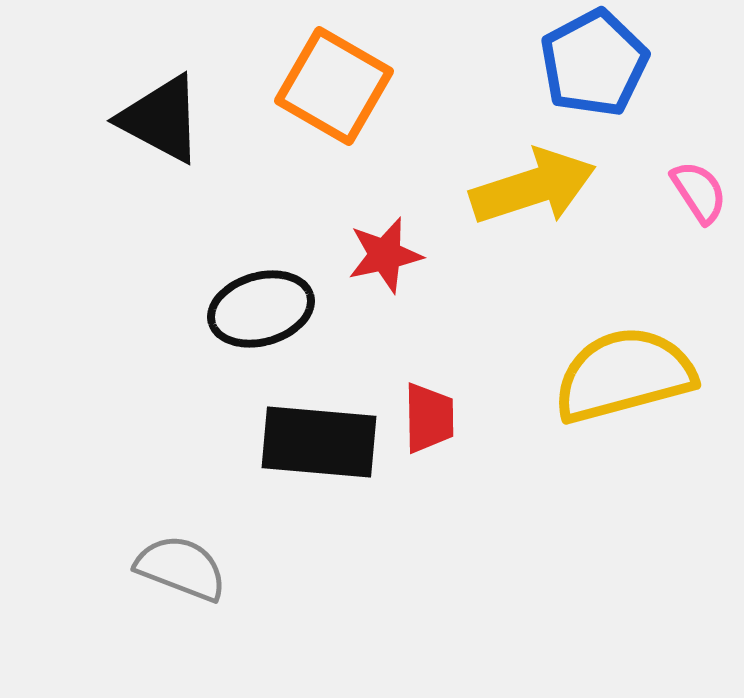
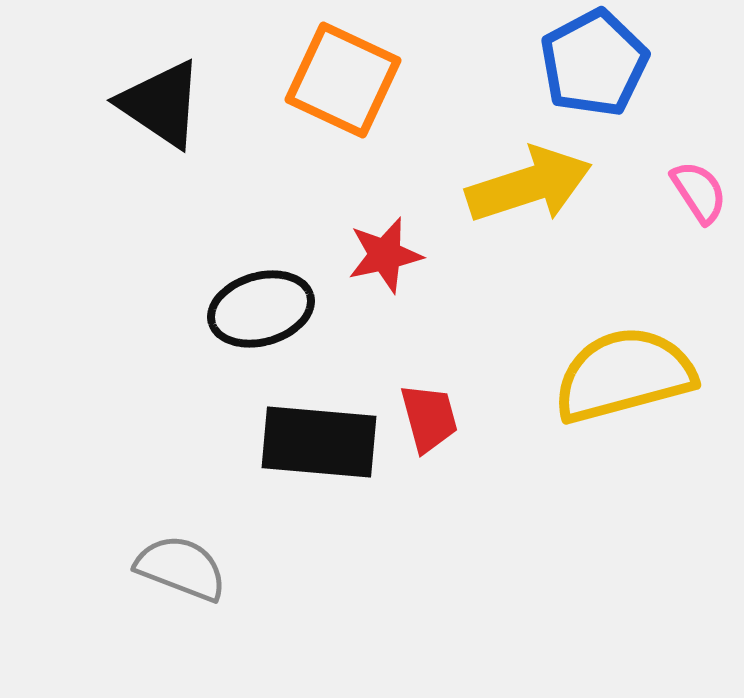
orange square: moved 9 px right, 6 px up; rotated 5 degrees counterclockwise
black triangle: moved 15 px up; rotated 6 degrees clockwise
yellow arrow: moved 4 px left, 2 px up
red trapezoid: rotated 14 degrees counterclockwise
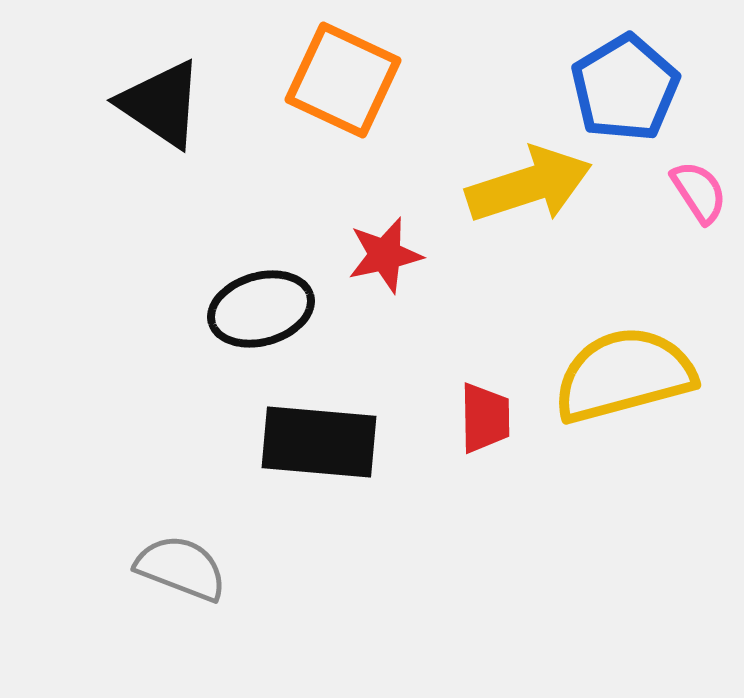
blue pentagon: moved 31 px right, 25 px down; rotated 3 degrees counterclockwise
red trapezoid: moved 56 px right; rotated 14 degrees clockwise
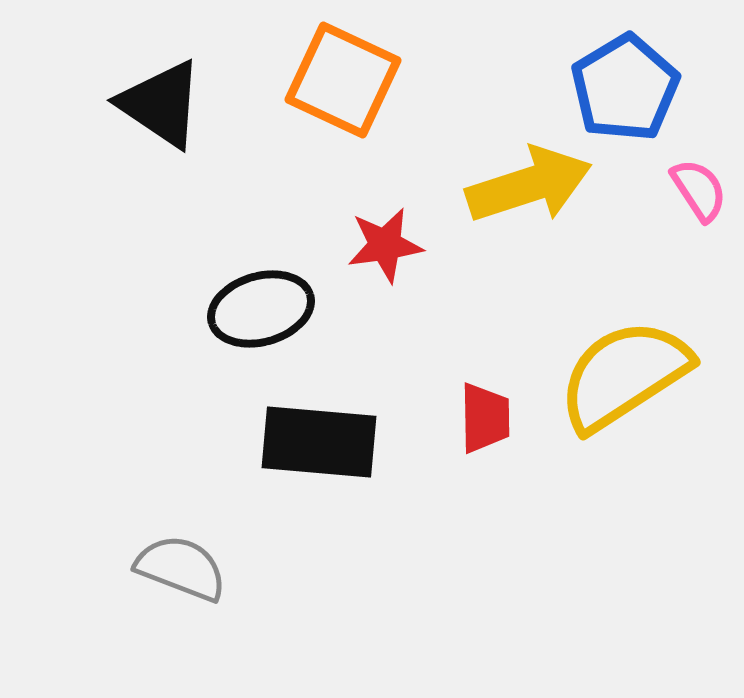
pink semicircle: moved 2 px up
red star: moved 10 px up; rotated 4 degrees clockwise
yellow semicircle: rotated 18 degrees counterclockwise
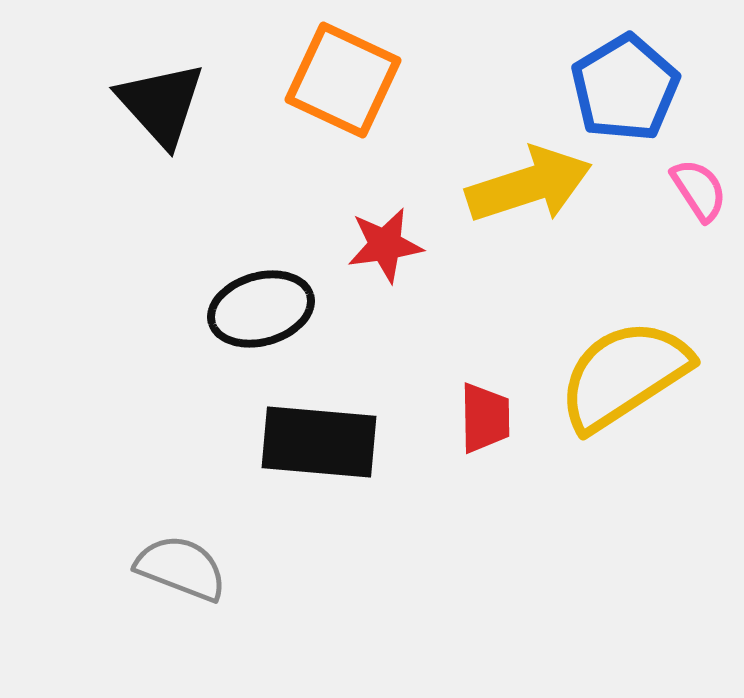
black triangle: rotated 14 degrees clockwise
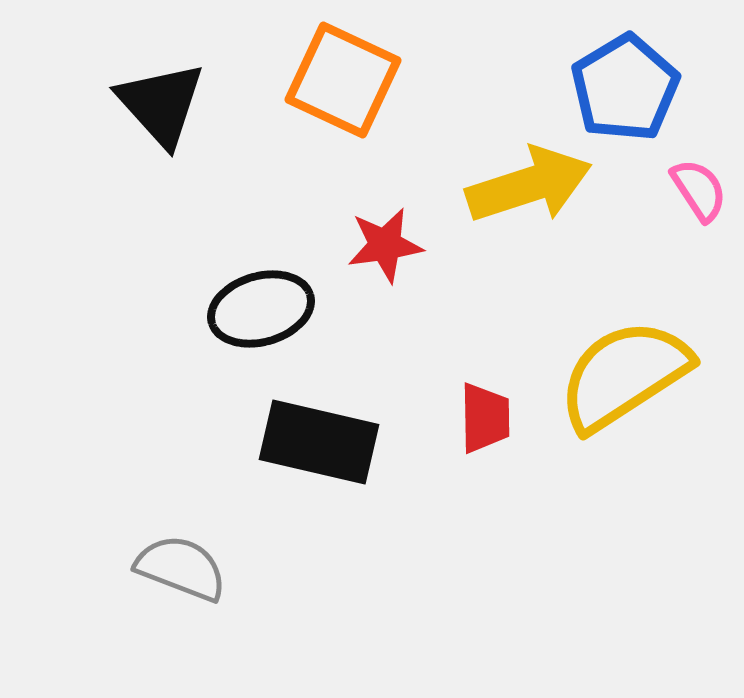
black rectangle: rotated 8 degrees clockwise
